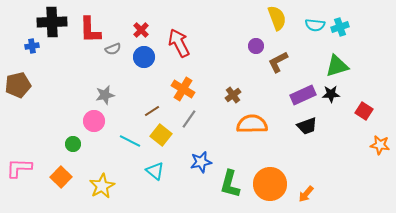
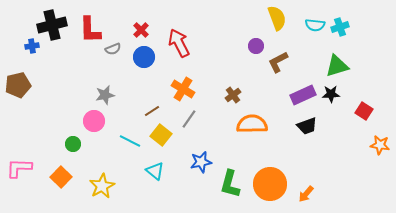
black cross: moved 3 px down; rotated 12 degrees counterclockwise
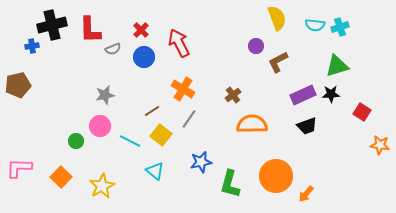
red square: moved 2 px left, 1 px down
pink circle: moved 6 px right, 5 px down
green circle: moved 3 px right, 3 px up
orange circle: moved 6 px right, 8 px up
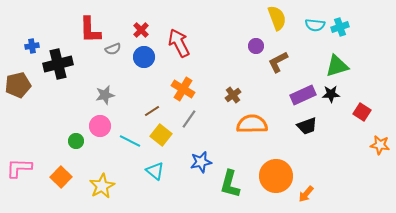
black cross: moved 6 px right, 39 px down
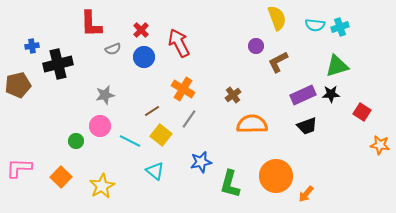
red L-shape: moved 1 px right, 6 px up
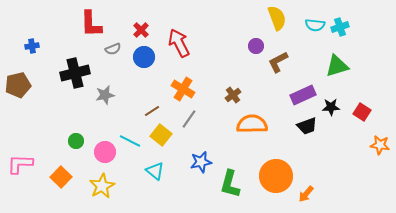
black cross: moved 17 px right, 9 px down
black star: moved 13 px down
pink circle: moved 5 px right, 26 px down
pink L-shape: moved 1 px right, 4 px up
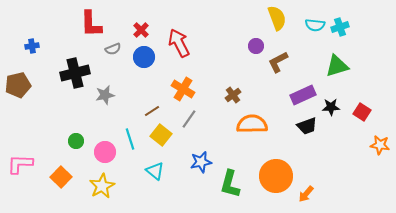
cyan line: moved 2 px up; rotated 45 degrees clockwise
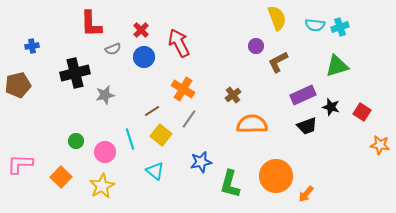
black star: rotated 18 degrees clockwise
